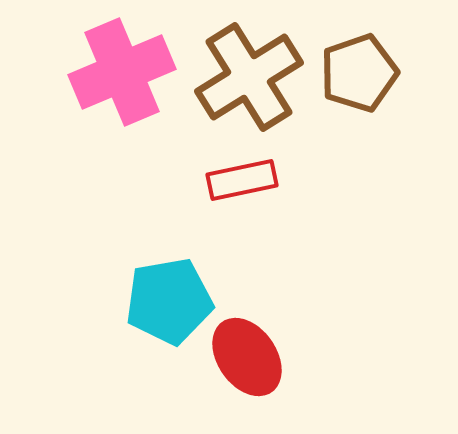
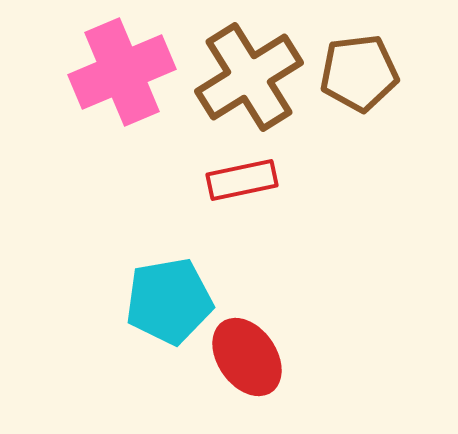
brown pentagon: rotated 12 degrees clockwise
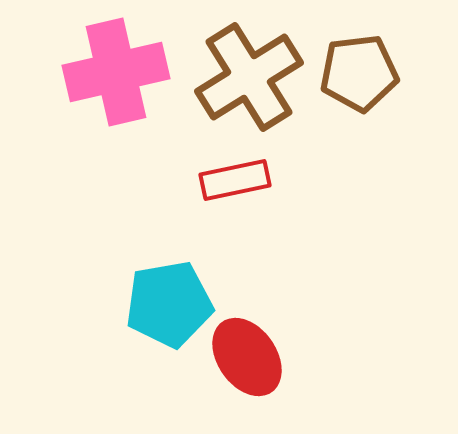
pink cross: moved 6 px left; rotated 10 degrees clockwise
red rectangle: moved 7 px left
cyan pentagon: moved 3 px down
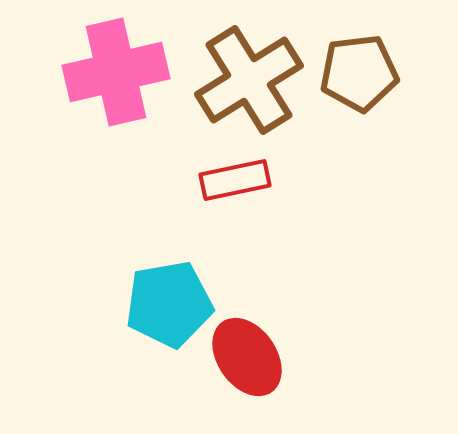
brown cross: moved 3 px down
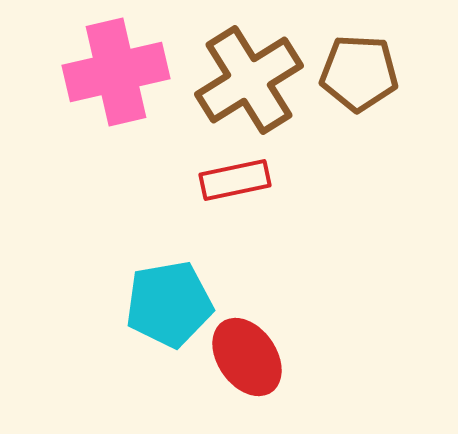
brown pentagon: rotated 10 degrees clockwise
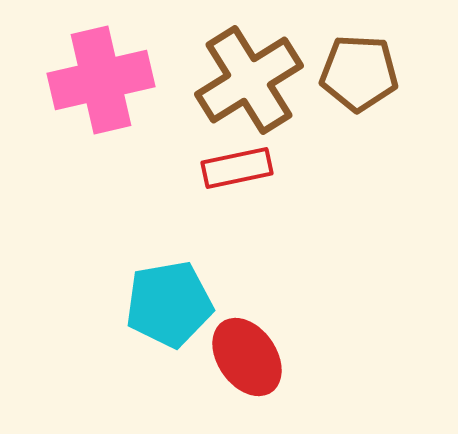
pink cross: moved 15 px left, 8 px down
red rectangle: moved 2 px right, 12 px up
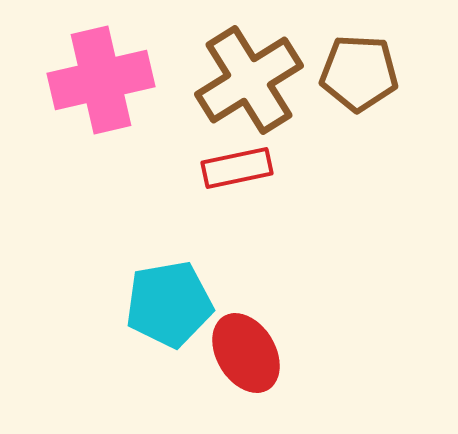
red ellipse: moved 1 px left, 4 px up; rotated 4 degrees clockwise
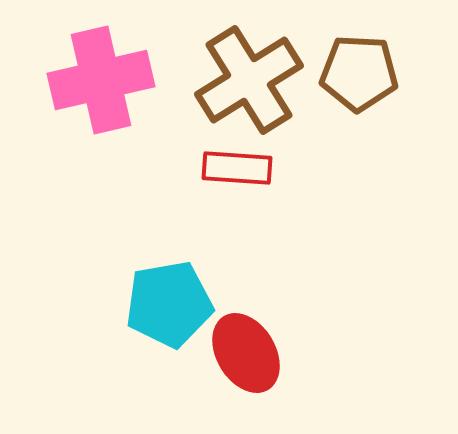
red rectangle: rotated 16 degrees clockwise
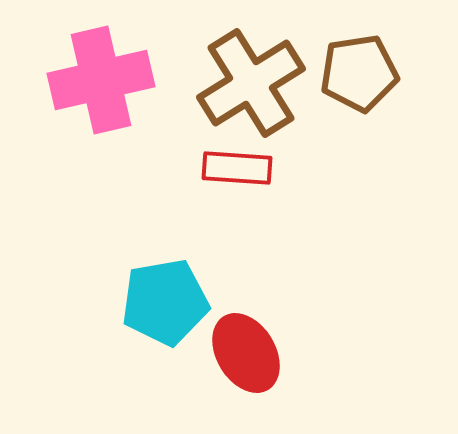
brown pentagon: rotated 12 degrees counterclockwise
brown cross: moved 2 px right, 3 px down
cyan pentagon: moved 4 px left, 2 px up
